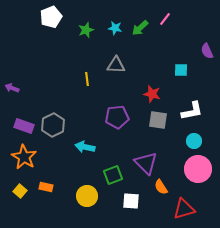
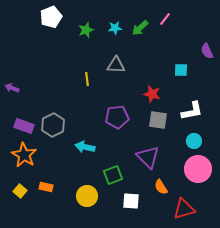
cyan star: rotated 16 degrees counterclockwise
orange star: moved 2 px up
purple triangle: moved 2 px right, 6 px up
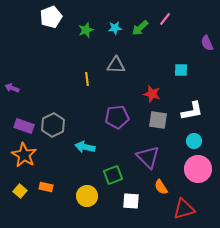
purple semicircle: moved 8 px up
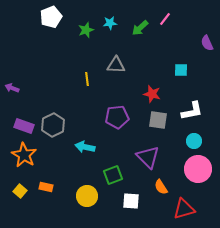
cyan star: moved 5 px left, 5 px up
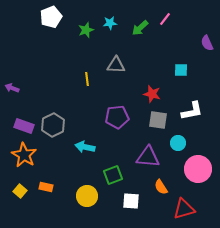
cyan circle: moved 16 px left, 2 px down
purple triangle: rotated 40 degrees counterclockwise
